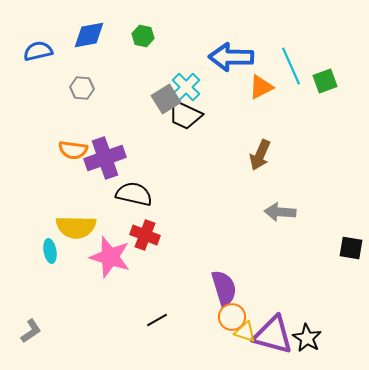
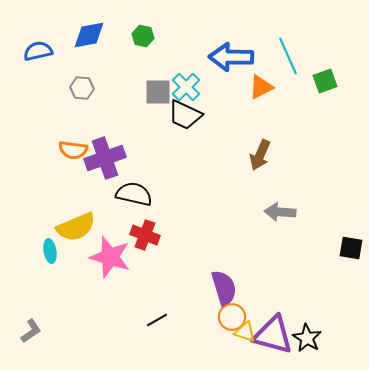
cyan line: moved 3 px left, 10 px up
gray square: moved 8 px left, 7 px up; rotated 32 degrees clockwise
yellow semicircle: rotated 24 degrees counterclockwise
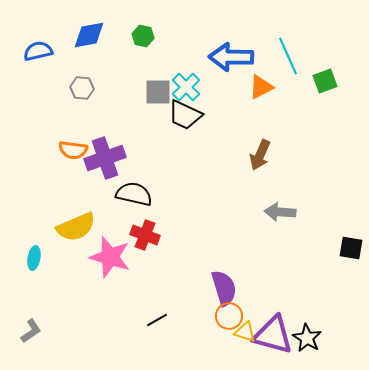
cyan ellipse: moved 16 px left, 7 px down; rotated 20 degrees clockwise
orange circle: moved 3 px left, 1 px up
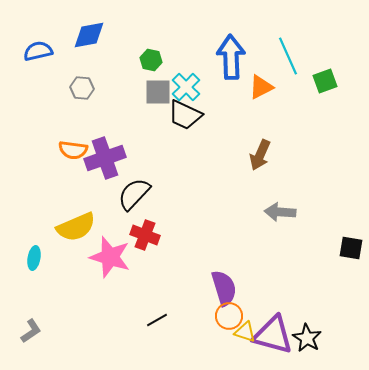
green hexagon: moved 8 px right, 24 px down
blue arrow: rotated 87 degrees clockwise
black semicircle: rotated 60 degrees counterclockwise
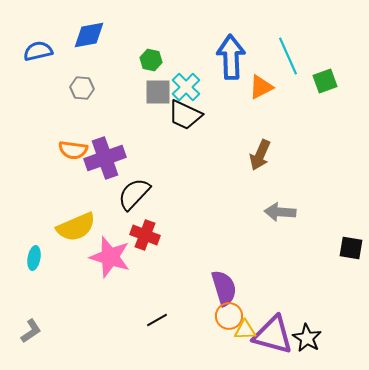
yellow triangle: moved 2 px up; rotated 20 degrees counterclockwise
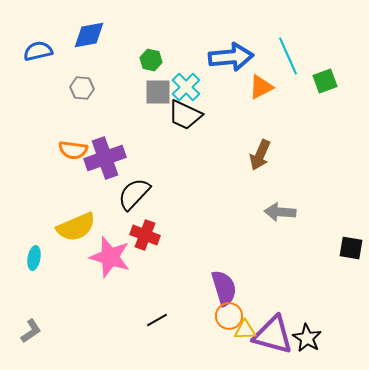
blue arrow: rotated 87 degrees clockwise
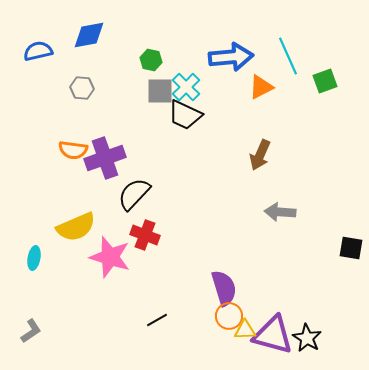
gray square: moved 2 px right, 1 px up
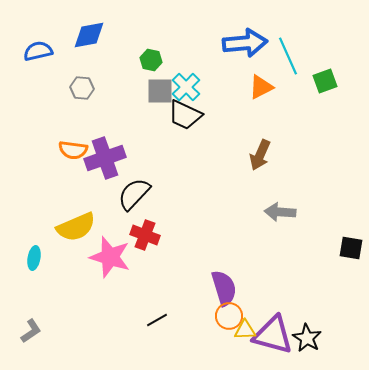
blue arrow: moved 14 px right, 14 px up
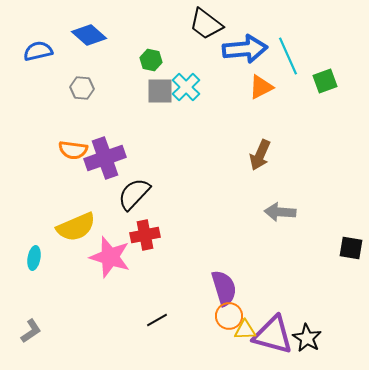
blue diamond: rotated 52 degrees clockwise
blue arrow: moved 6 px down
black trapezoid: moved 21 px right, 91 px up; rotated 12 degrees clockwise
red cross: rotated 32 degrees counterclockwise
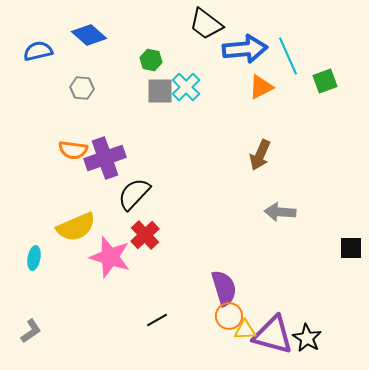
red cross: rotated 32 degrees counterclockwise
black square: rotated 10 degrees counterclockwise
